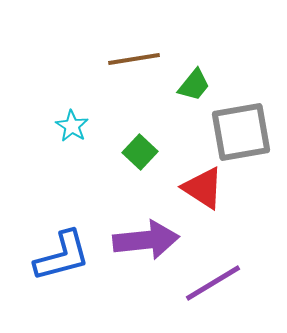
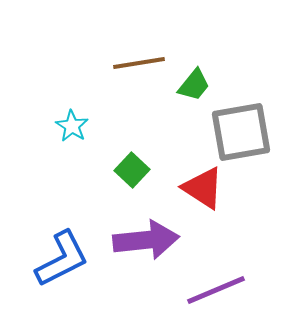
brown line: moved 5 px right, 4 px down
green square: moved 8 px left, 18 px down
blue L-shape: moved 3 px down; rotated 12 degrees counterclockwise
purple line: moved 3 px right, 7 px down; rotated 8 degrees clockwise
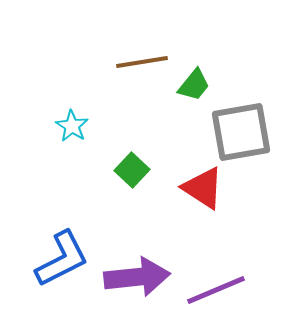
brown line: moved 3 px right, 1 px up
purple arrow: moved 9 px left, 37 px down
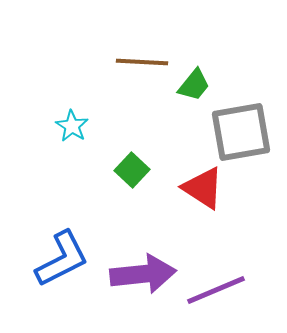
brown line: rotated 12 degrees clockwise
purple arrow: moved 6 px right, 3 px up
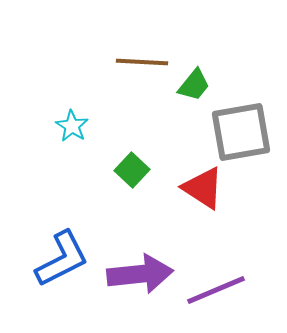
purple arrow: moved 3 px left
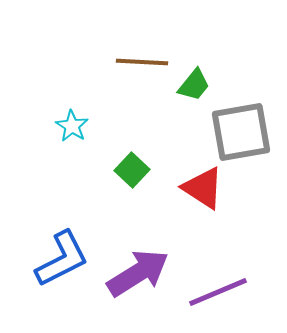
purple arrow: moved 2 px left, 1 px up; rotated 26 degrees counterclockwise
purple line: moved 2 px right, 2 px down
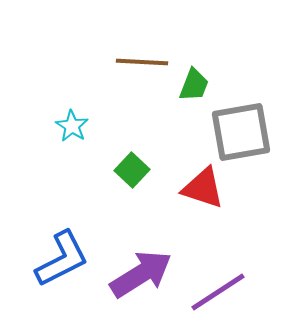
green trapezoid: rotated 18 degrees counterclockwise
red triangle: rotated 15 degrees counterclockwise
purple arrow: moved 3 px right, 1 px down
purple line: rotated 10 degrees counterclockwise
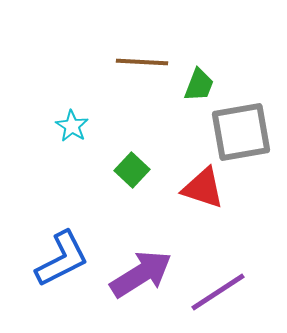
green trapezoid: moved 5 px right
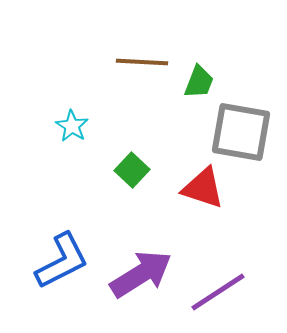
green trapezoid: moved 3 px up
gray square: rotated 20 degrees clockwise
blue L-shape: moved 2 px down
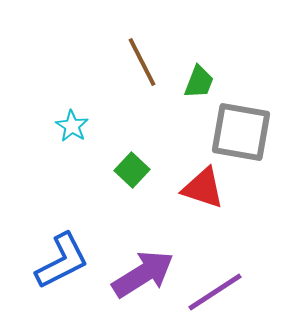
brown line: rotated 60 degrees clockwise
purple arrow: moved 2 px right
purple line: moved 3 px left
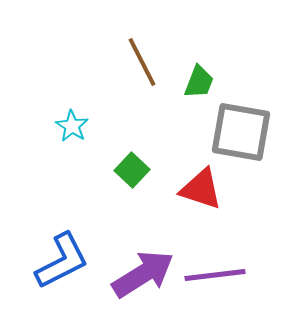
red triangle: moved 2 px left, 1 px down
purple line: moved 17 px up; rotated 26 degrees clockwise
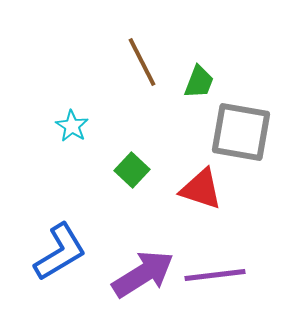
blue L-shape: moved 2 px left, 9 px up; rotated 4 degrees counterclockwise
